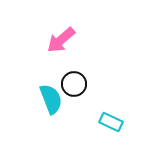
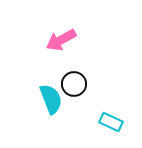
pink arrow: rotated 12 degrees clockwise
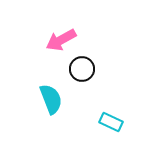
black circle: moved 8 px right, 15 px up
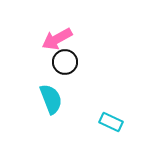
pink arrow: moved 4 px left, 1 px up
black circle: moved 17 px left, 7 px up
